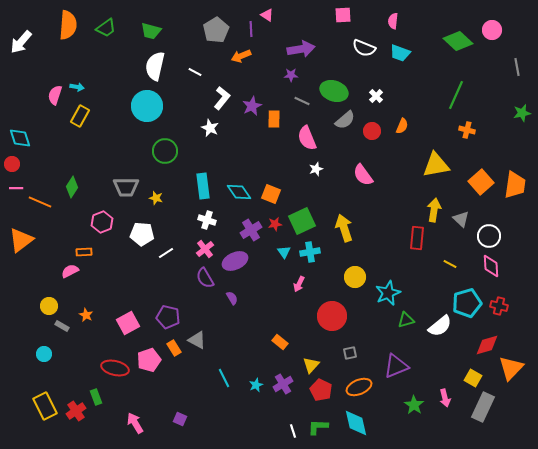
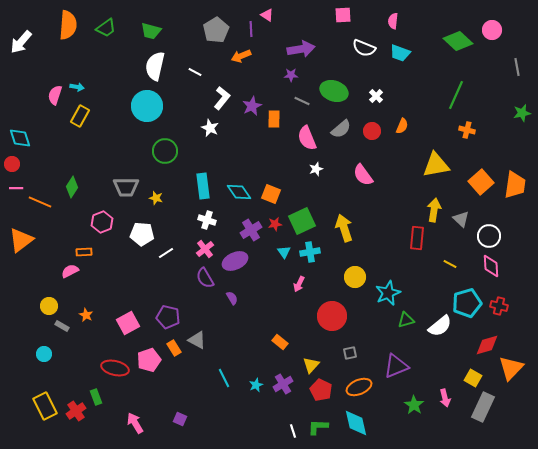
gray semicircle at (345, 120): moved 4 px left, 9 px down
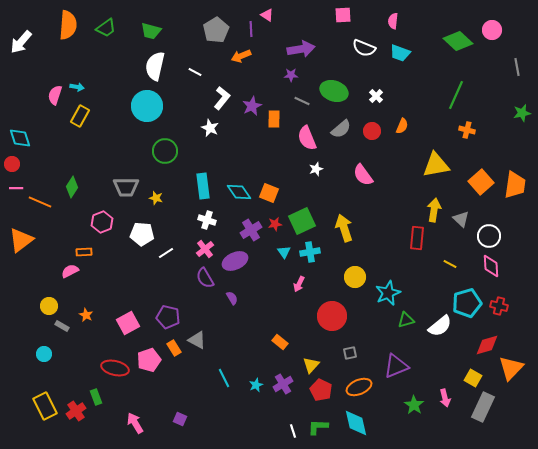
orange square at (271, 194): moved 2 px left, 1 px up
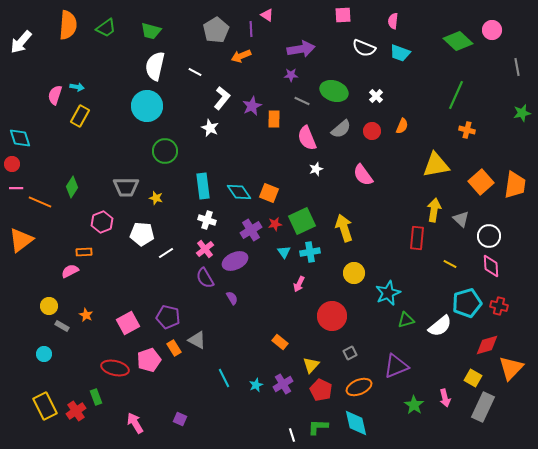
yellow circle at (355, 277): moved 1 px left, 4 px up
gray square at (350, 353): rotated 16 degrees counterclockwise
white line at (293, 431): moved 1 px left, 4 px down
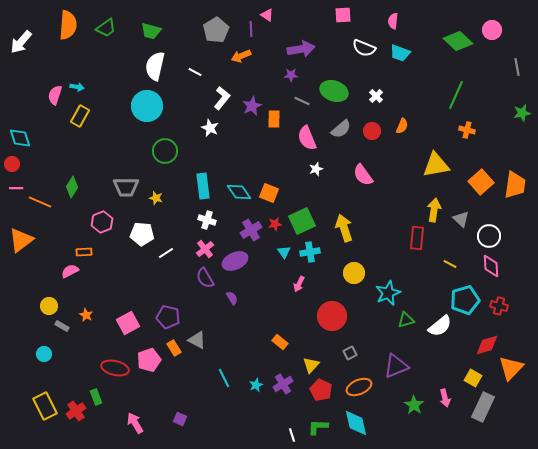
cyan pentagon at (467, 303): moved 2 px left, 3 px up
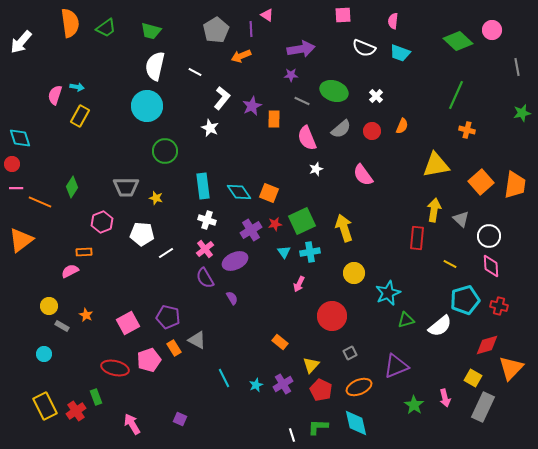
orange semicircle at (68, 25): moved 2 px right, 2 px up; rotated 12 degrees counterclockwise
pink arrow at (135, 423): moved 3 px left, 1 px down
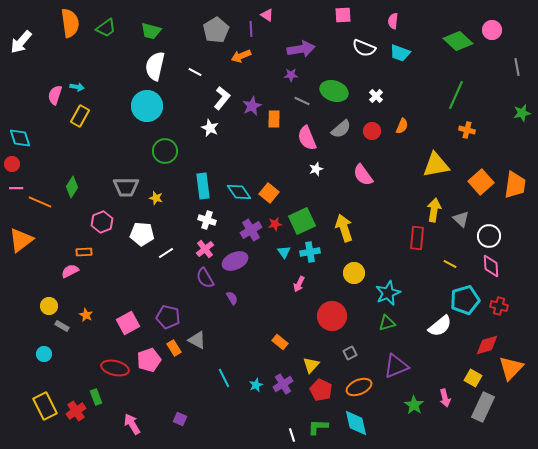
orange square at (269, 193): rotated 18 degrees clockwise
green triangle at (406, 320): moved 19 px left, 3 px down
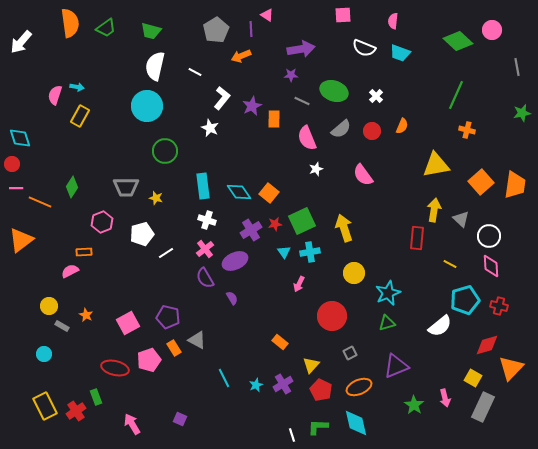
white pentagon at (142, 234): rotated 20 degrees counterclockwise
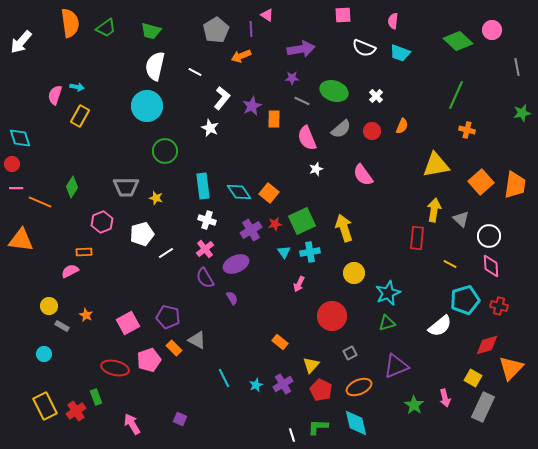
purple star at (291, 75): moved 1 px right, 3 px down
orange triangle at (21, 240): rotated 44 degrees clockwise
purple ellipse at (235, 261): moved 1 px right, 3 px down
orange rectangle at (174, 348): rotated 14 degrees counterclockwise
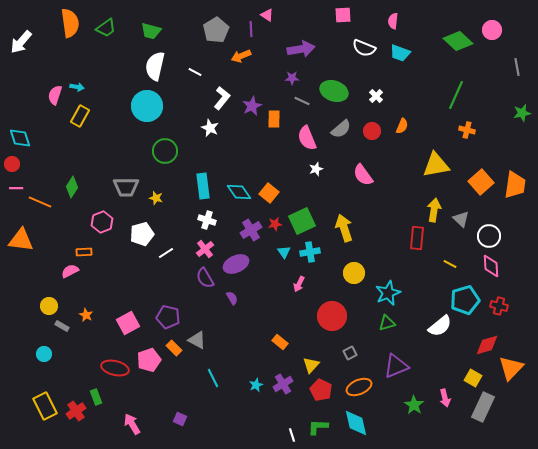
cyan line at (224, 378): moved 11 px left
